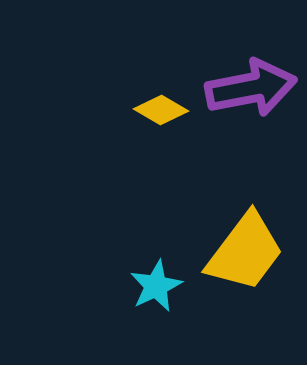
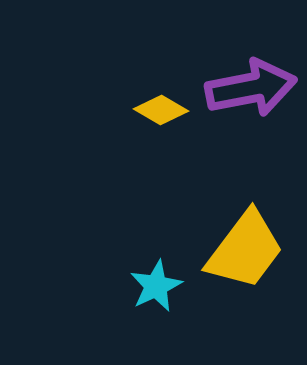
yellow trapezoid: moved 2 px up
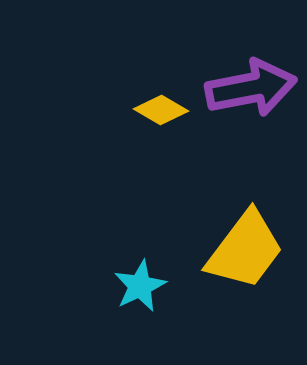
cyan star: moved 16 px left
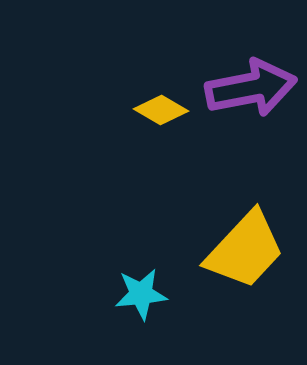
yellow trapezoid: rotated 6 degrees clockwise
cyan star: moved 1 px right, 8 px down; rotated 20 degrees clockwise
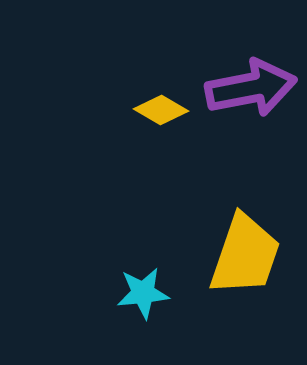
yellow trapezoid: moved 5 px down; rotated 24 degrees counterclockwise
cyan star: moved 2 px right, 1 px up
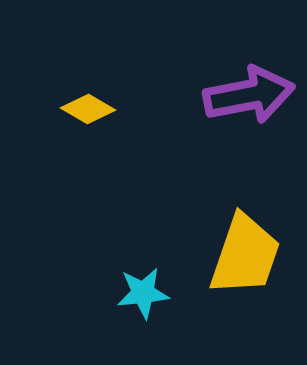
purple arrow: moved 2 px left, 7 px down
yellow diamond: moved 73 px left, 1 px up
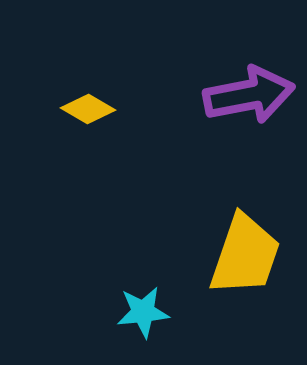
cyan star: moved 19 px down
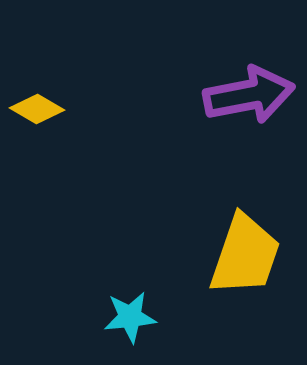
yellow diamond: moved 51 px left
cyan star: moved 13 px left, 5 px down
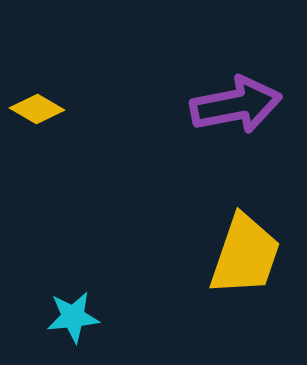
purple arrow: moved 13 px left, 10 px down
cyan star: moved 57 px left
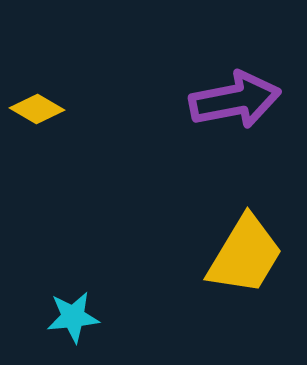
purple arrow: moved 1 px left, 5 px up
yellow trapezoid: rotated 12 degrees clockwise
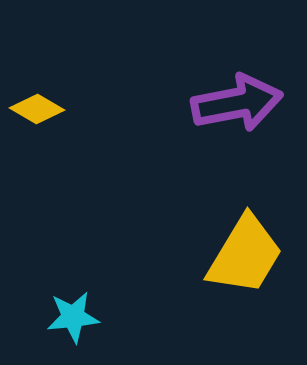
purple arrow: moved 2 px right, 3 px down
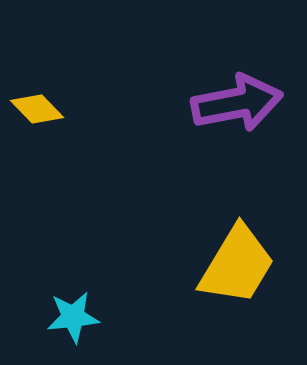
yellow diamond: rotated 16 degrees clockwise
yellow trapezoid: moved 8 px left, 10 px down
